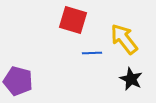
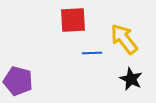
red square: rotated 20 degrees counterclockwise
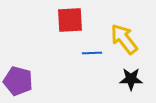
red square: moved 3 px left
black star: rotated 25 degrees counterclockwise
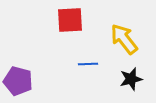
blue line: moved 4 px left, 11 px down
black star: rotated 15 degrees counterclockwise
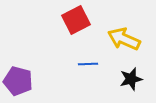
red square: moved 6 px right; rotated 24 degrees counterclockwise
yellow arrow: rotated 28 degrees counterclockwise
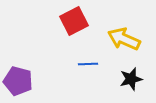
red square: moved 2 px left, 1 px down
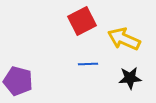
red square: moved 8 px right
black star: moved 1 px left, 1 px up; rotated 10 degrees clockwise
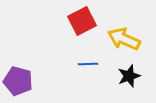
black star: moved 1 px left, 2 px up; rotated 15 degrees counterclockwise
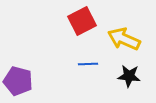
black star: rotated 25 degrees clockwise
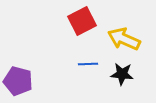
black star: moved 7 px left, 2 px up
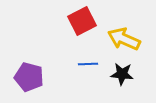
purple pentagon: moved 11 px right, 4 px up
